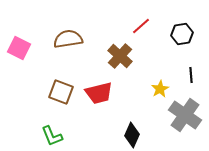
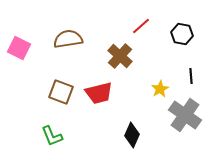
black hexagon: rotated 20 degrees clockwise
black line: moved 1 px down
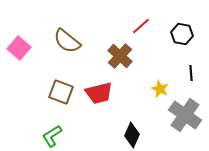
brown semicircle: moved 1 px left, 2 px down; rotated 132 degrees counterclockwise
pink square: rotated 15 degrees clockwise
black line: moved 3 px up
yellow star: rotated 18 degrees counterclockwise
green L-shape: rotated 80 degrees clockwise
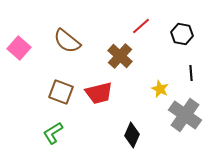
green L-shape: moved 1 px right, 3 px up
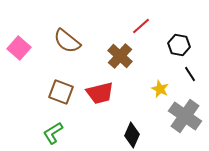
black hexagon: moved 3 px left, 11 px down
black line: moved 1 px left, 1 px down; rotated 28 degrees counterclockwise
red trapezoid: moved 1 px right
gray cross: moved 1 px down
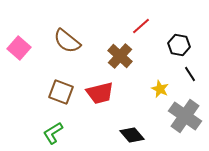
black diamond: rotated 65 degrees counterclockwise
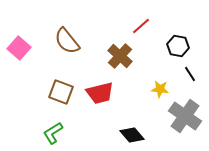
brown semicircle: rotated 12 degrees clockwise
black hexagon: moved 1 px left, 1 px down
yellow star: rotated 18 degrees counterclockwise
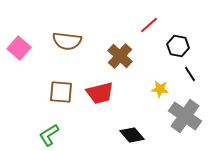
red line: moved 8 px right, 1 px up
brown semicircle: rotated 44 degrees counterclockwise
brown square: rotated 15 degrees counterclockwise
green L-shape: moved 4 px left, 2 px down
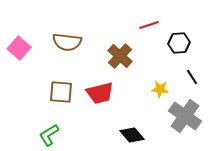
red line: rotated 24 degrees clockwise
brown semicircle: moved 1 px down
black hexagon: moved 1 px right, 3 px up; rotated 15 degrees counterclockwise
black line: moved 2 px right, 3 px down
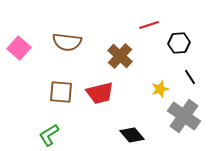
black line: moved 2 px left
yellow star: rotated 24 degrees counterclockwise
gray cross: moved 1 px left
